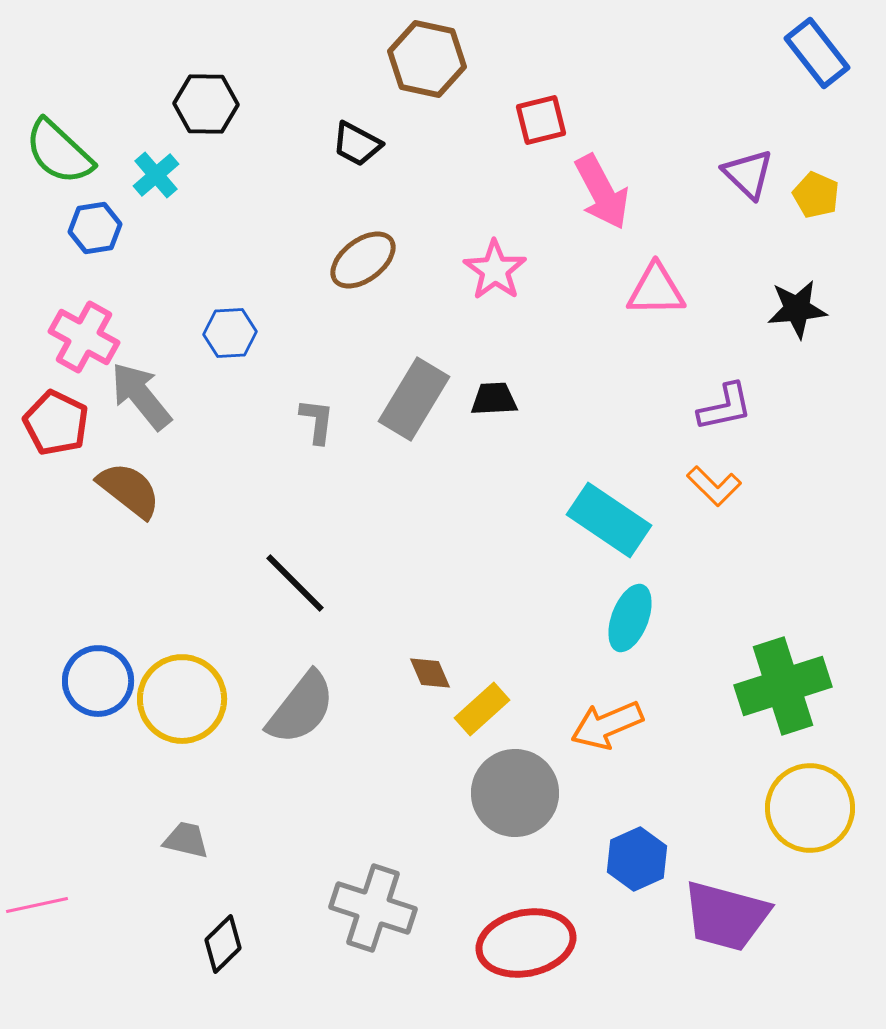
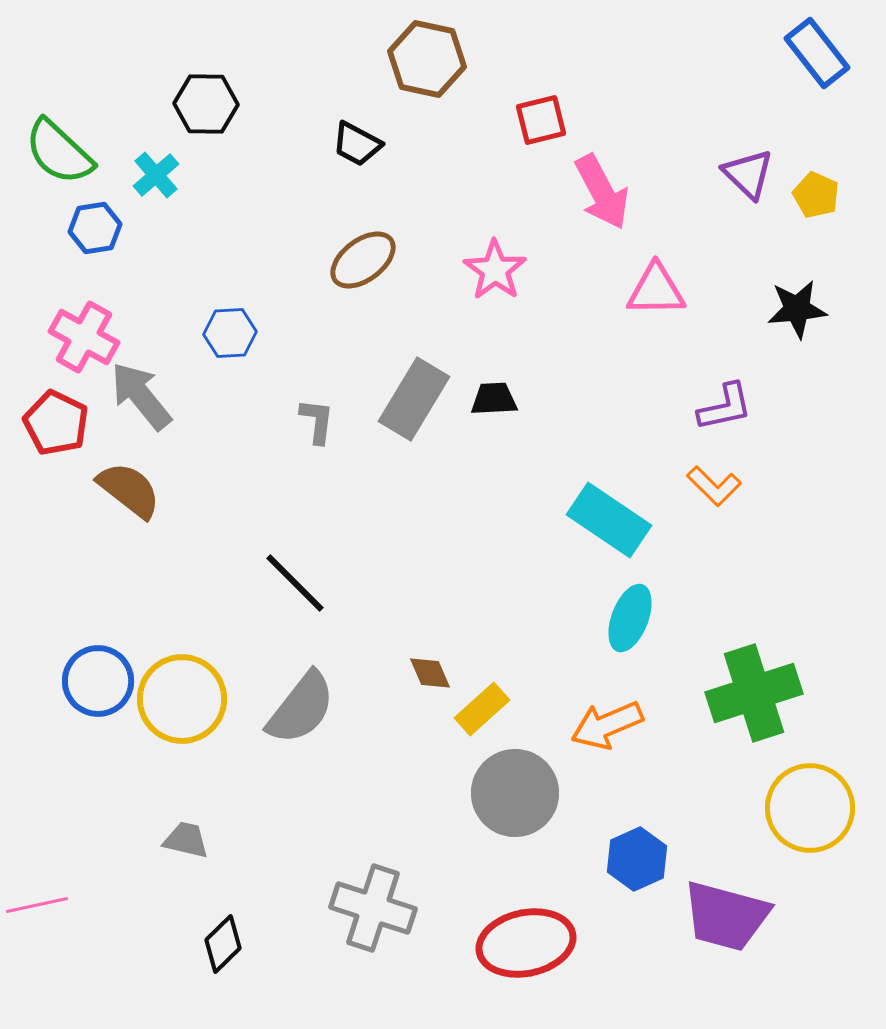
green cross at (783, 686): moved 29 px left, 7 px down
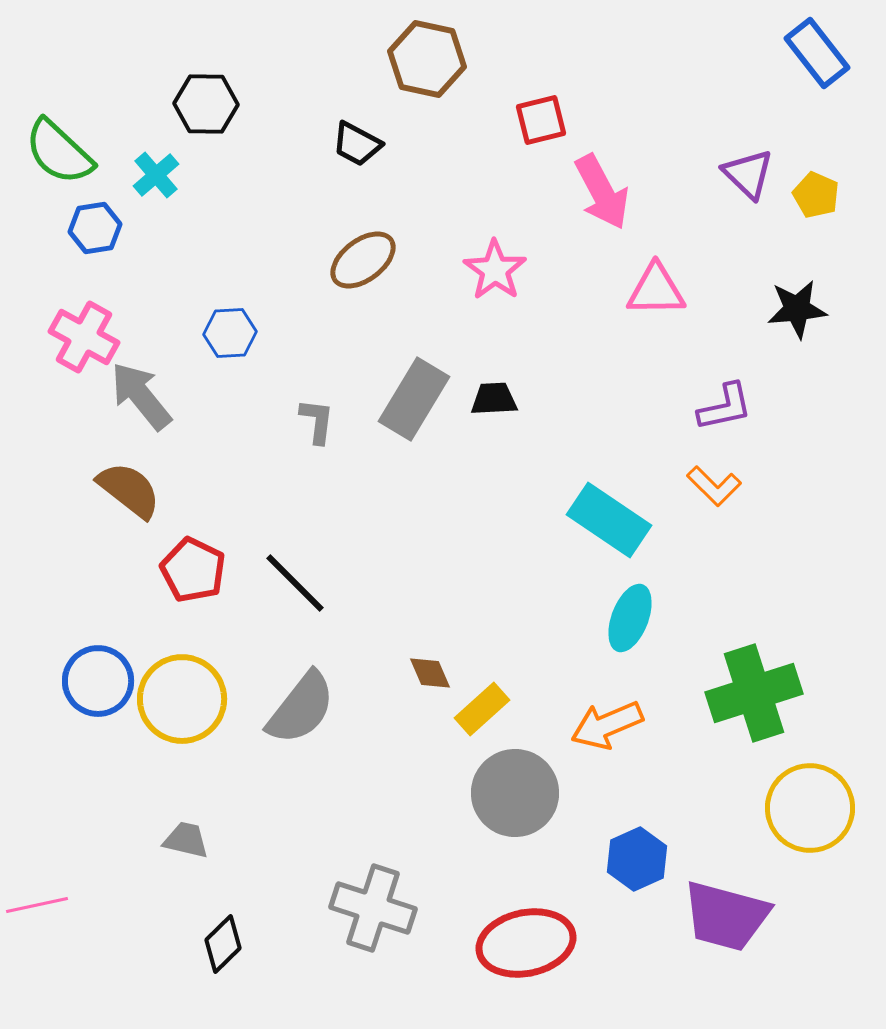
red pentagon at (56, 423): moved 137 px right, 147 px down
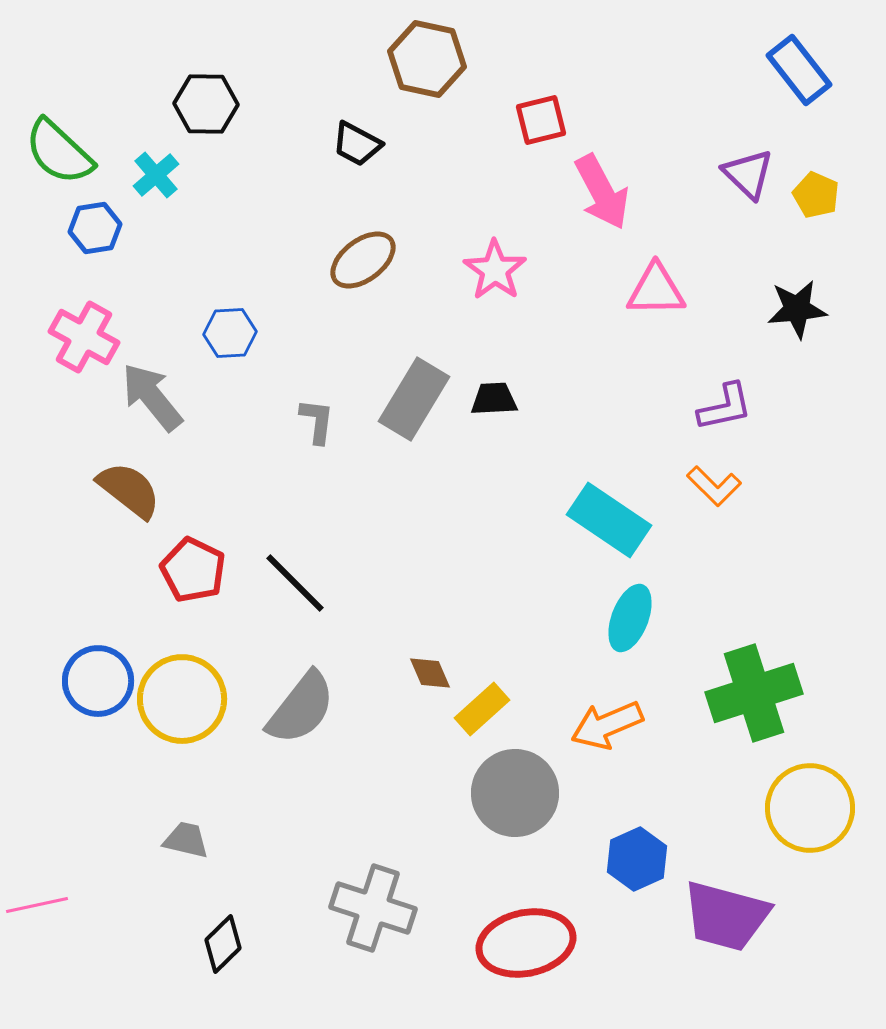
blue rectangle at (817, 53): moved 18 px left, 17 px down
gray arrow at (141, 396): moved 11 px right, 1 px down
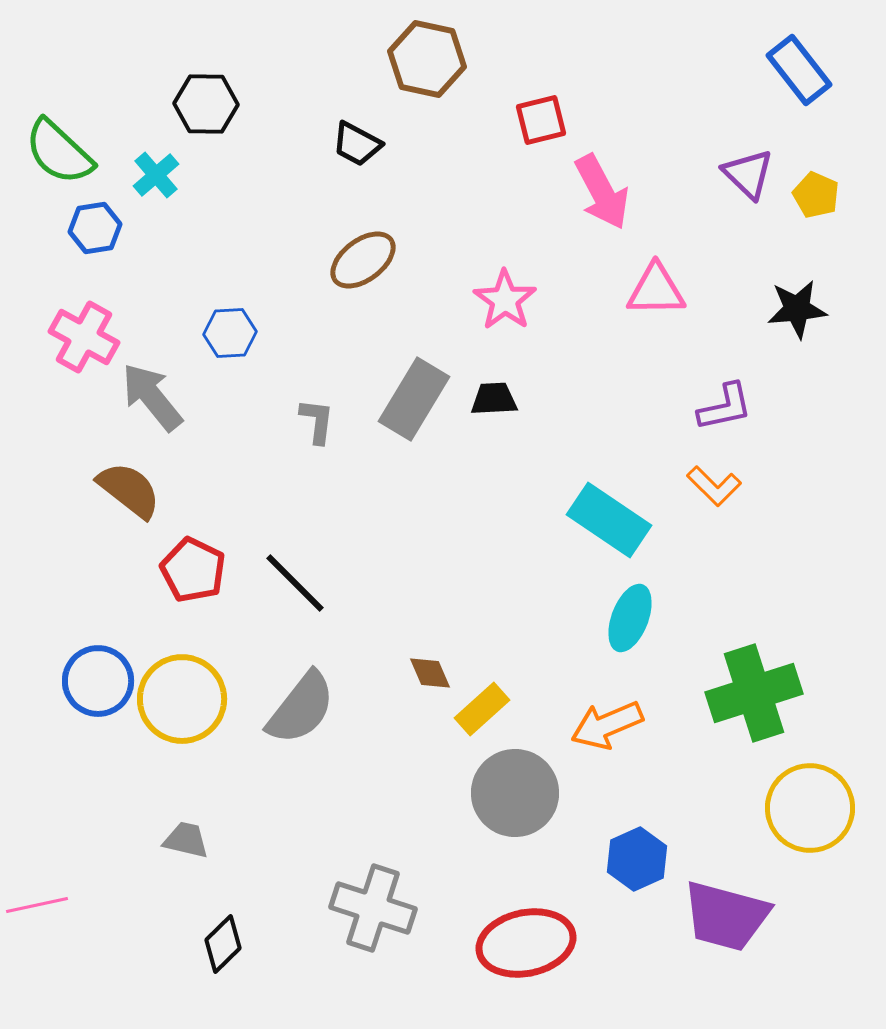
pink star at (495, 270): moved 10 px right, 30 px down
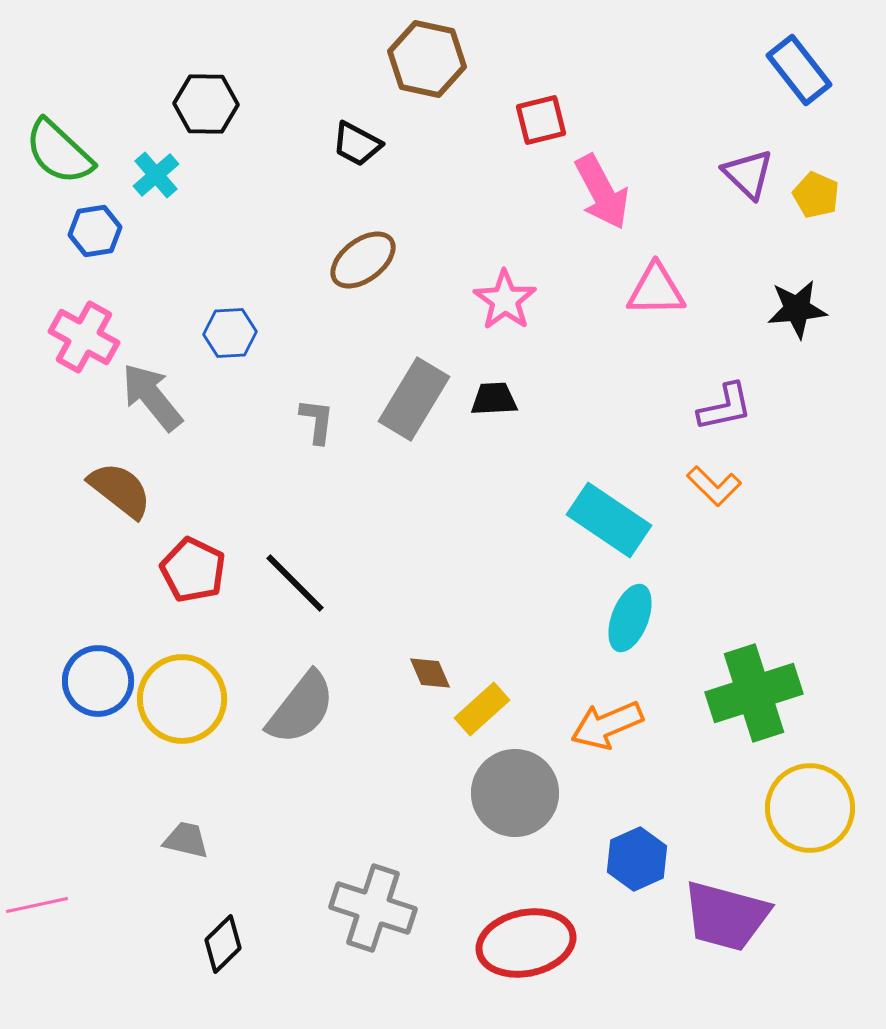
blue hexagon at (95, 228): moved 3 px down
brown semicircle at (129, 490): moved 9 px left
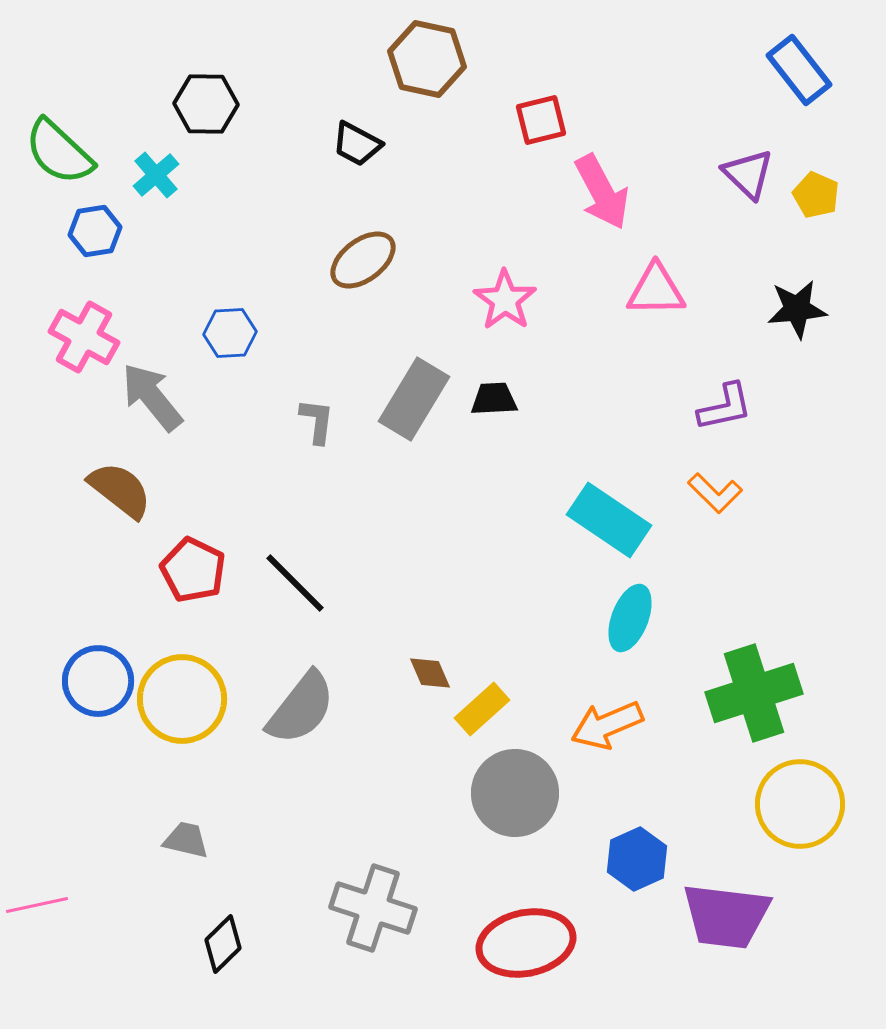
orange L-shape at (714, 486): moved 1 px right, 7 px down
yellow circle at (810, 808): moved 10 px left, 4 px up
purple trapezoid at (726, 916): rotated 8 degrees counterclockwise
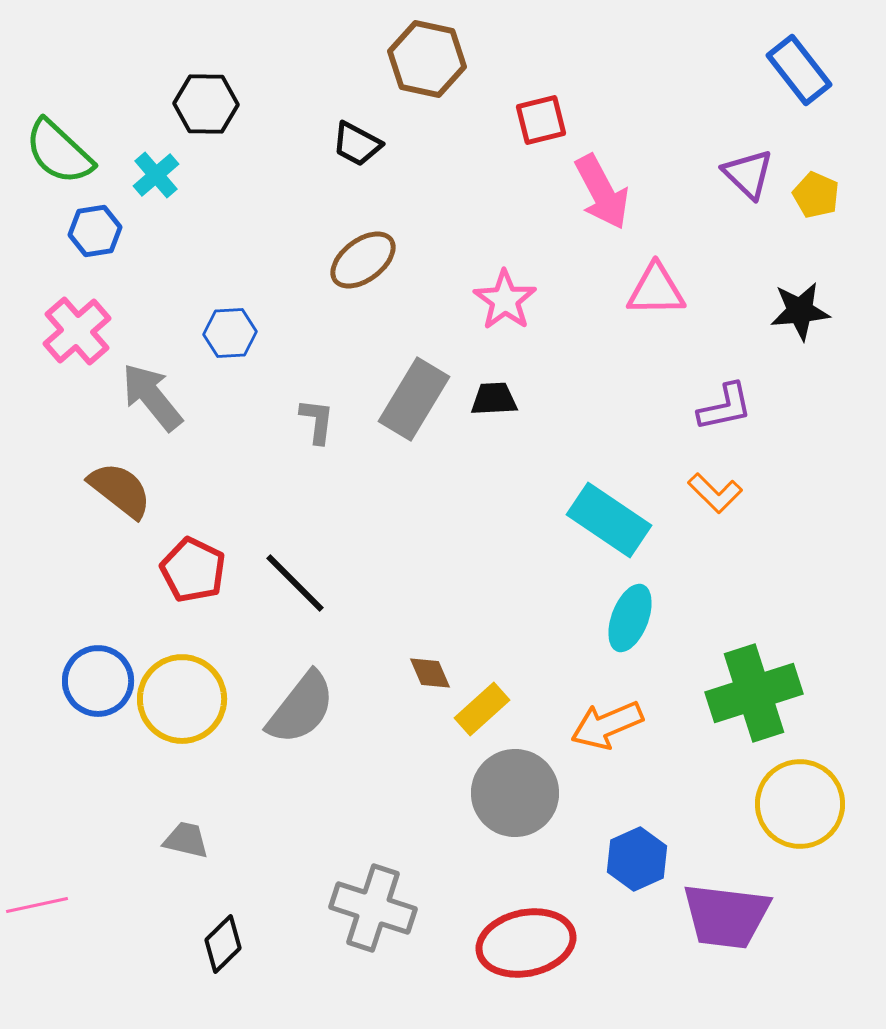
black star at (797, 309): moved 3 px right, 2 px down
pink cross at (84, 337): moved 7 px left, 6 px up; rotated 20 degrees clockwise
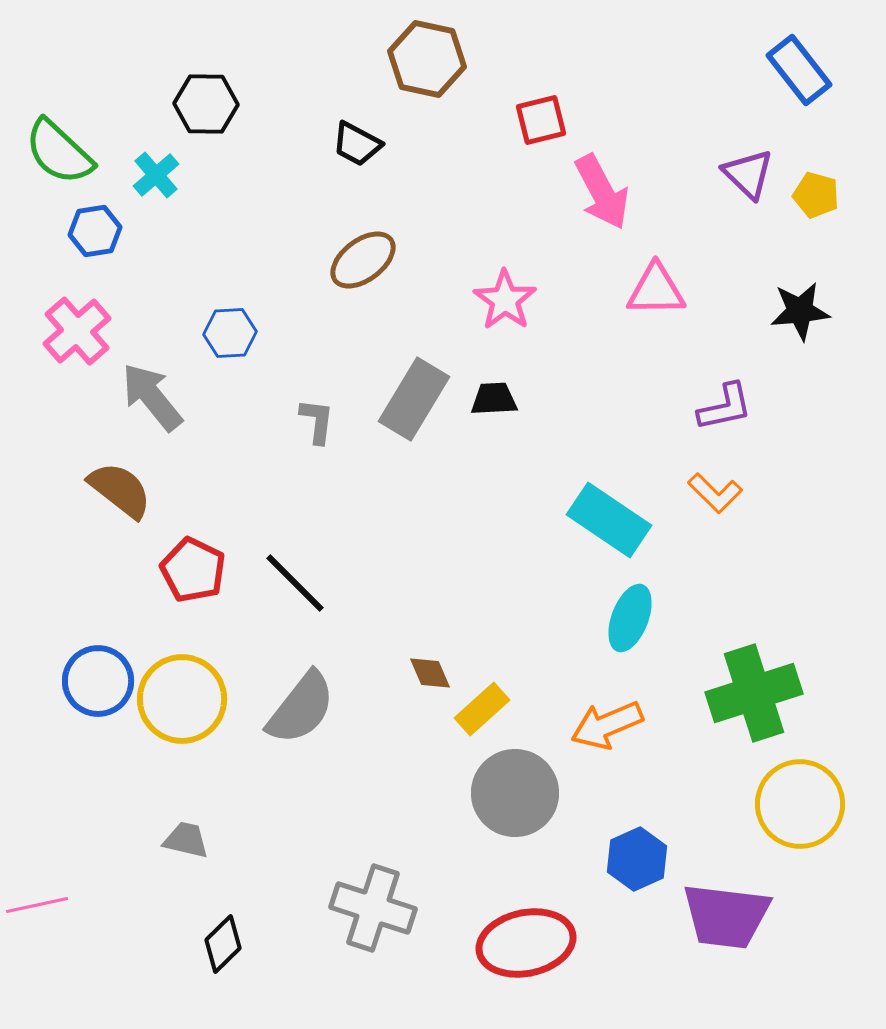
yellow pentagon at (816, 195): rotated 9 degrees counterclockwise
